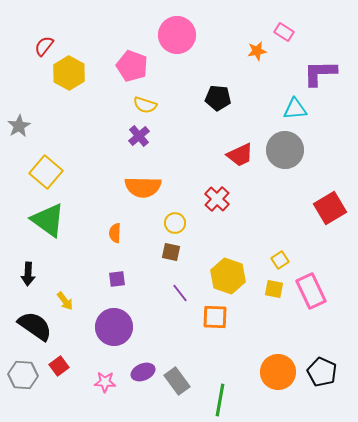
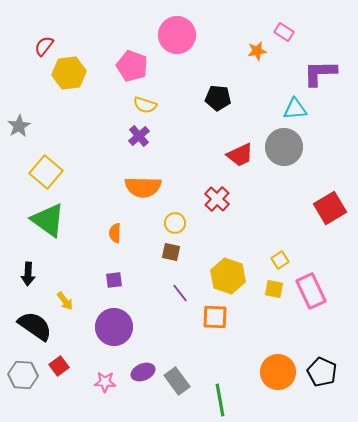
yellow hexagon at (69, 73): rotated 24 degrees clockwise
gray circle at (285, 150): moved 1 px left, 3 px up
purple square at (117, 279): moved 3 px left, 1 px down
green line at (220, 400): rotated 20 degrees counterclockwise
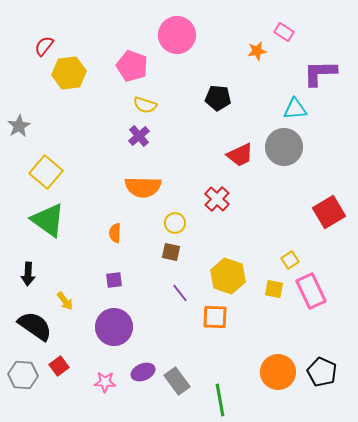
red square at (330, 208): moved 1 px left, 4 px down
yellow square at (280, 260): moved 10 px right
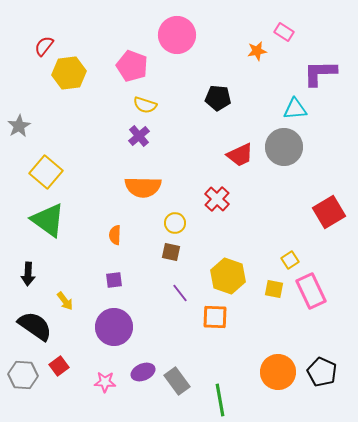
orange semicircle at (115, 233): moved 2 px down
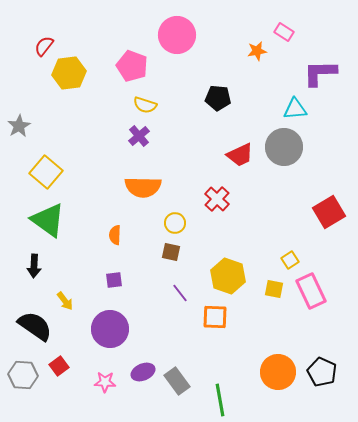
black arrow at (28, 274): moved 6 px right, 8 px up
purple circle at (114, 327): moved 4 px left, 2 px down
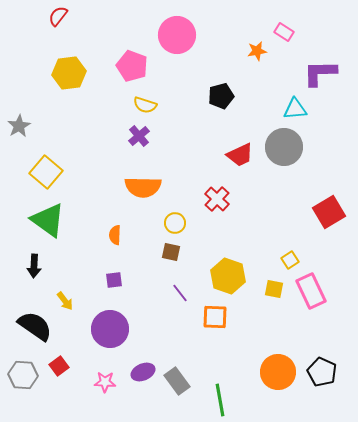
red semicircle at (44, 46): moved 14 px right, 30 px up
black pentagon at (218, 98): moved 3 px right, 2 px up; rotated 20 degrees counterclockwise
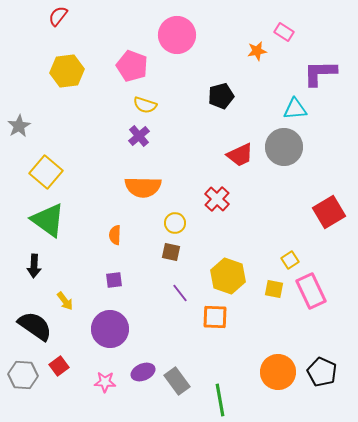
yellow hexagon at (69, 73): moved 2 px left, 2 px up
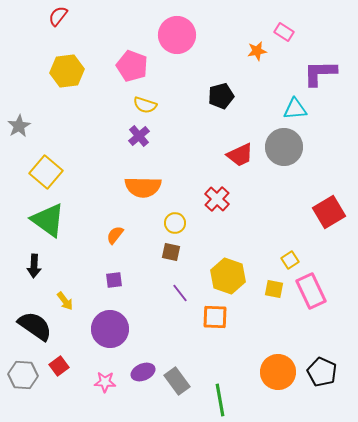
orange semicircle at (115, 235): rotated 36 degrees clockwise
